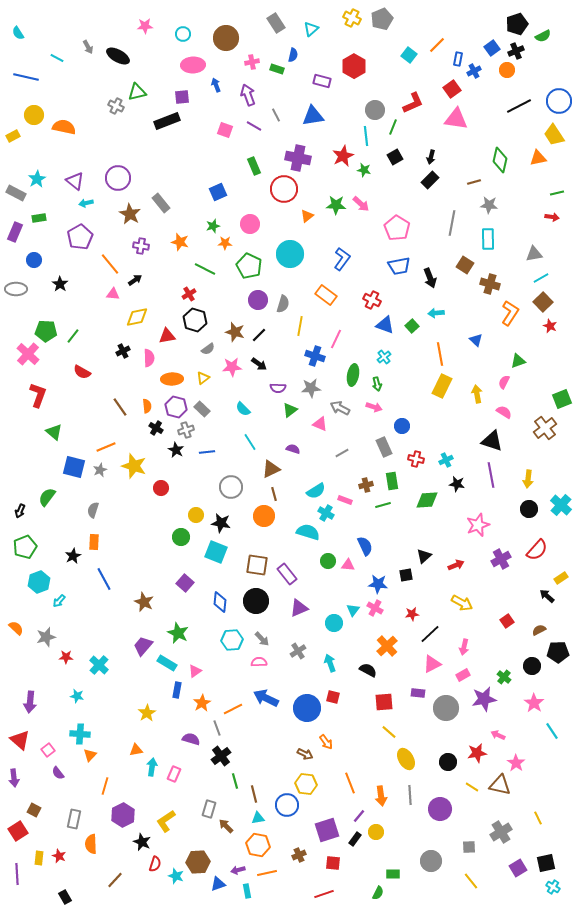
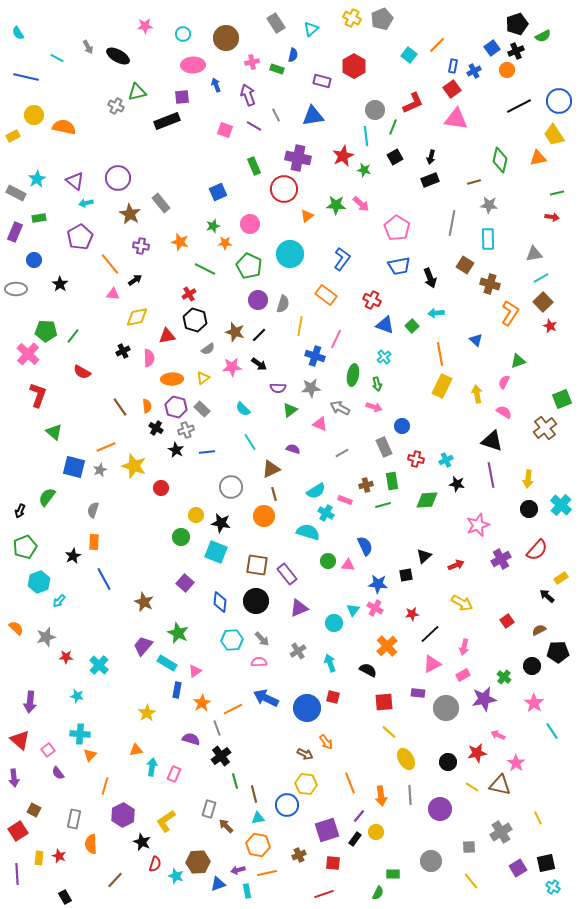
blue rectangle at (458, 59): moved 5 px left, 7 px down
black rectangle at (430, 180): rotated 24 degrees clockwise
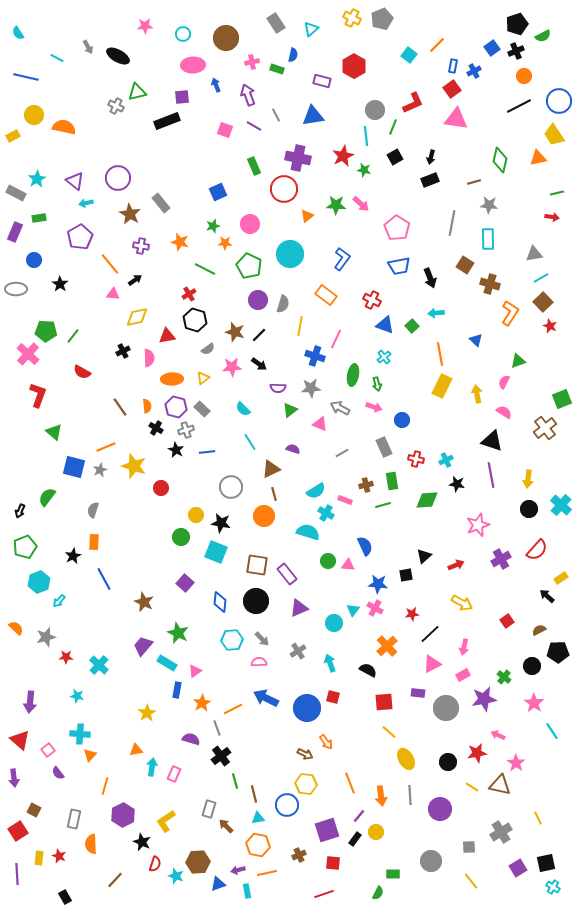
orange circle at (507, 70): moved 17 px right, 6 px down
blue circle at (402, 426): moved 6 px up
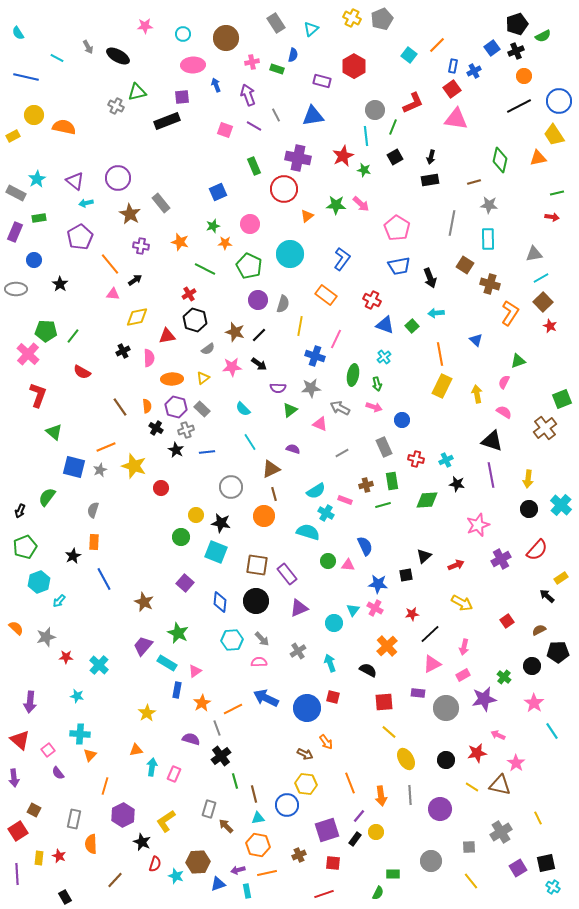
black rectangle at (430, 180): rotated 12 degrees clockwise
black circle at (448, 762): moved 2 px left, 2 px up
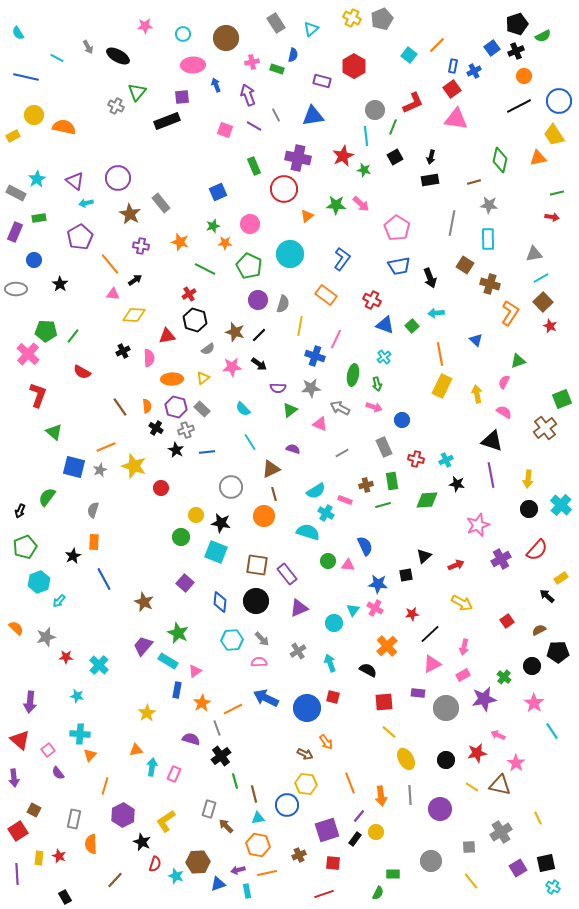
green triangle at (137, 92): rotated 36 degrees counterclockwise
yellow diamond at (137, 317): moved 3 px left, 2 px up; rotated 15 degrees clockwise
cyan rectangle at (167, 663): moved 1 px right, 2 px up
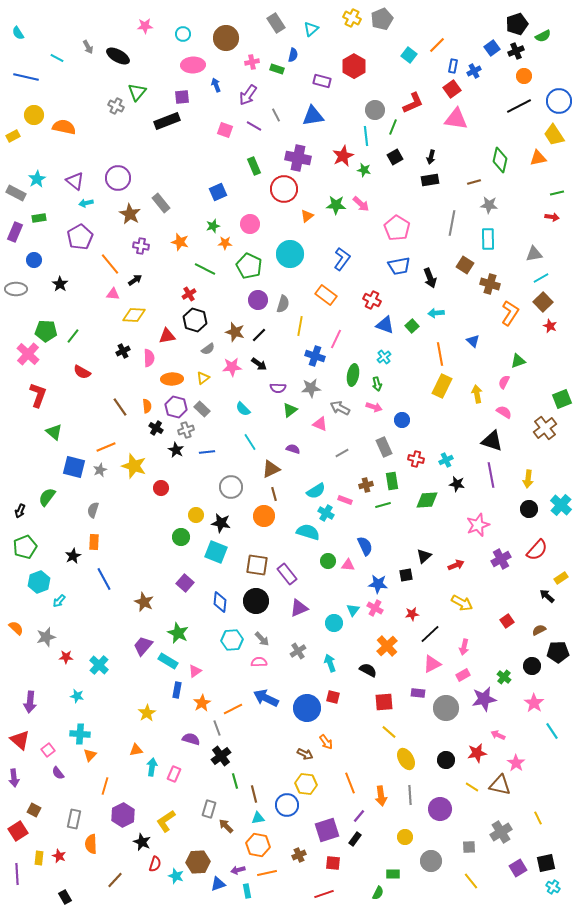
purple arrow at (248, 95): rotated 125 degrees counterclockwise
blue triangle at (476, 340): moved 3 px left, 1 px down
yellow circle at (376, 832): moved 29 px right, 5 px down
